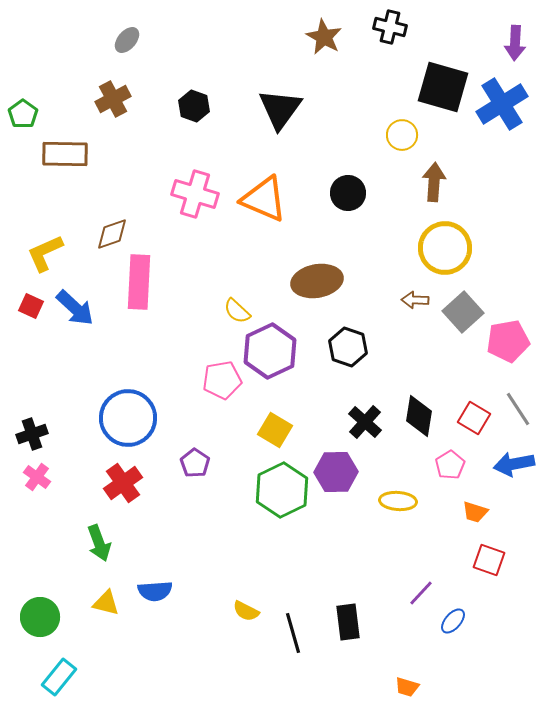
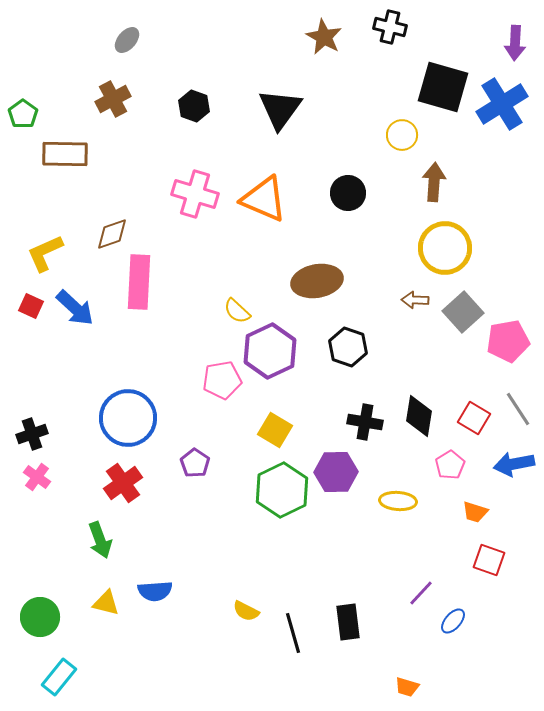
black cross at (365, 422): rotated 32 degrees counterclockwise
green arrow at (99, 543): moved 1 px right, 3 px up
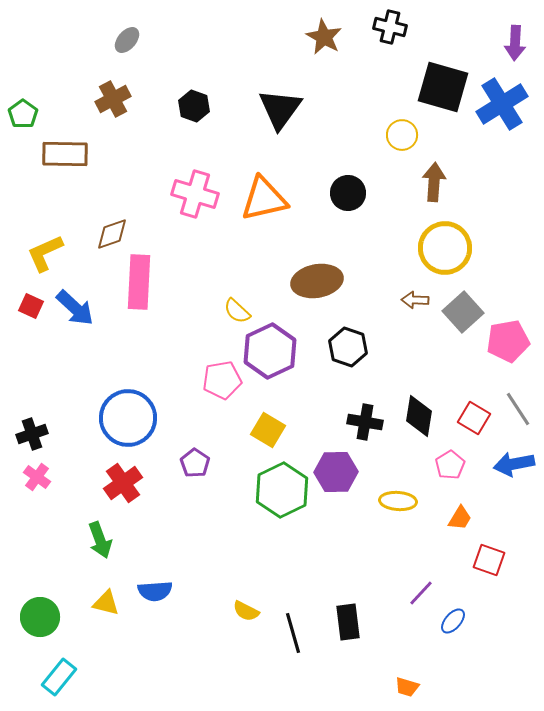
orange triangle at (264, 199): rotated 36 degrees counterclockwise
yellow square at (275, 430): moved 7 px left
orange trapezoid at (475, 512): moved 15 px left, 6 px down; rotated 76 degrees counterclockwise
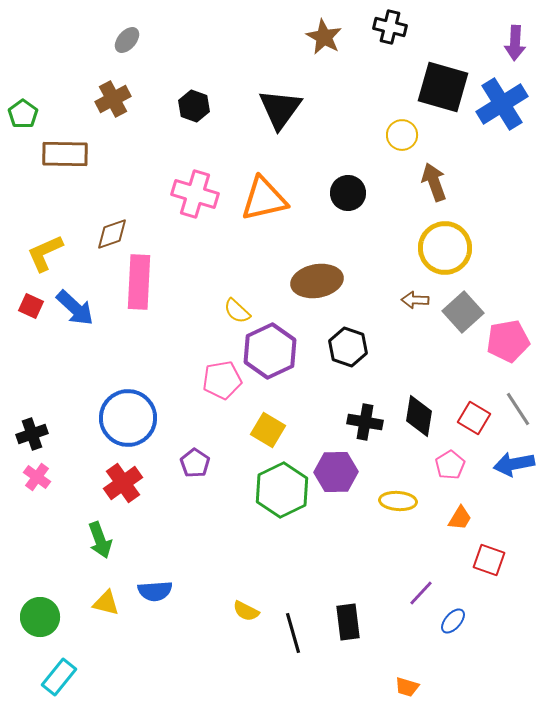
brown arrow at (434, 182): rotated 24 degrees counterclockwise
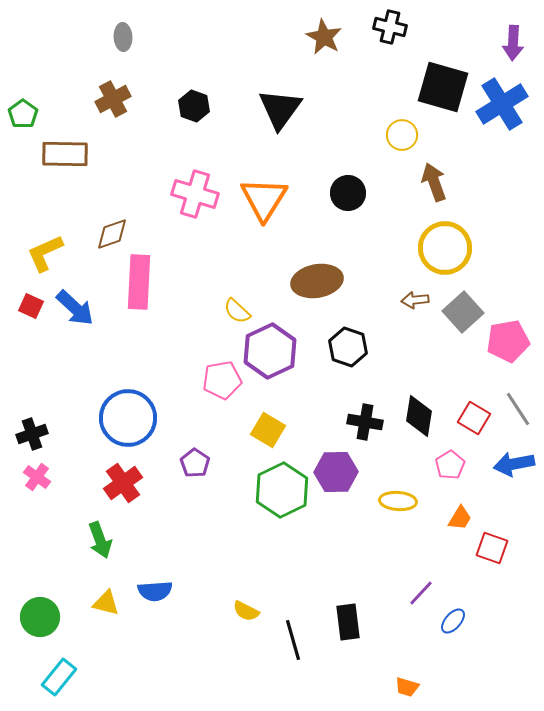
gray ellipse at (127, 40): moved 4 px left, 3 px up; rotated 44 degrees counterclockwise
purple arrow at (515, 43): moved 2 px left
orange triangle at (264, 199): rotated 45 degrees counterclockwise
brown arrow at (415, 300): rotated 8 degrees counterclockwise
red square at (489, 560): moved 3 px right, 12 px up
black line at (293, 633): moved 7 px down
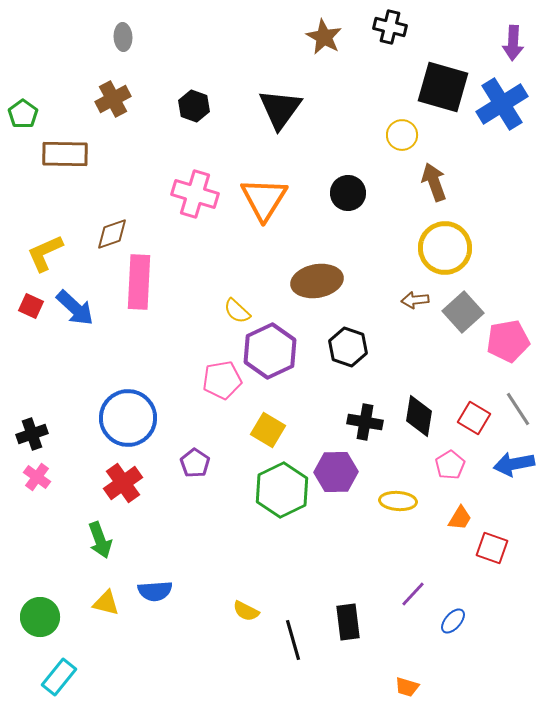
purple line at (421, 593): moved 8 px left, 1 px down
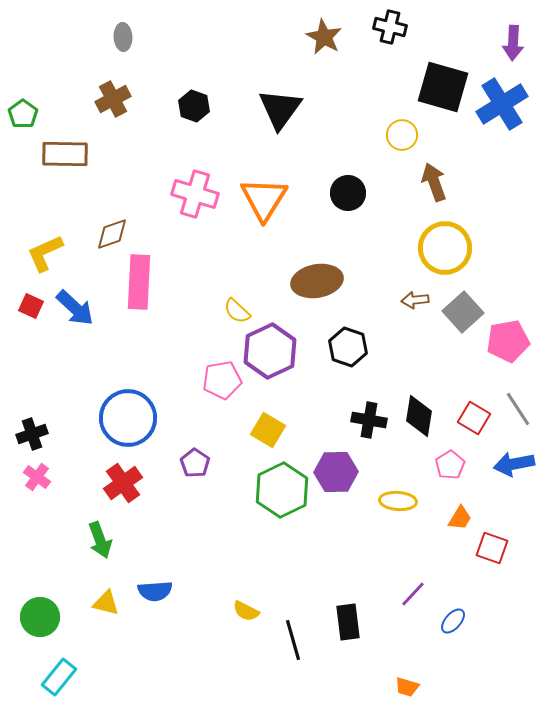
black cross at (365, 422): moved 4 px right, 2 px up
